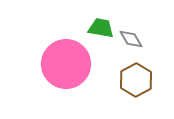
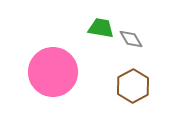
pink circle: moved 13 px left, 8 px down
brown hexagon: moved 3 px left, 6 px down
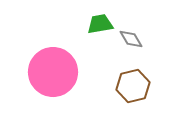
green trapezoid: moved 1 px left, 4 px up; rotated 20 degrees counterclockwise
brown hexagon: rotated 16 degrees clockwise
